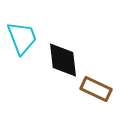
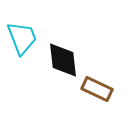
brown rectangle: moved 1 px right
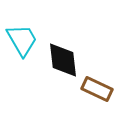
cyan trapezoid: moved 2 px down; rotated 9 degrees counterclockwise
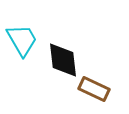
brown rectangle: moved 3 px left
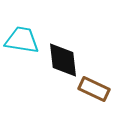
cyan trapezoid: rotated 51 degrees counterclockwise
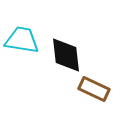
black diamond: moved 3 px right, 5 px up
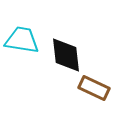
brown rectangle: moved 1 px up
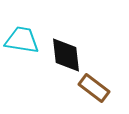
brown rectangle: rotated 12 degrees clockwise
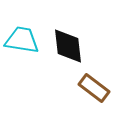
black diamond: moved 2 px right, 9 px up
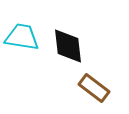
cyan trapezoid: moved 3 px up
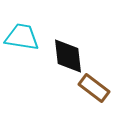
black diamond: moved 10 px down
